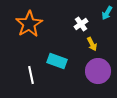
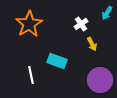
purple circle: moved 2 px right, 9 px down
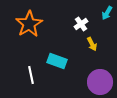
purple circle: moved 2 px down
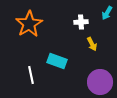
white cross: moved 2 px up; rotated 32 degrees clockwise
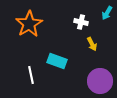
white cross: rotated 16 degrees clockwise
purple circle: moved 1 px up
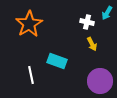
white cross: moved 6 px right
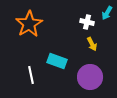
purple circle: moved 10 px left, 4 px up
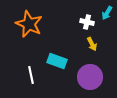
orange star: rotated 16 degrees counterclockwise
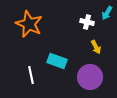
yellow arrow: moved 4 px right, 3 px down
